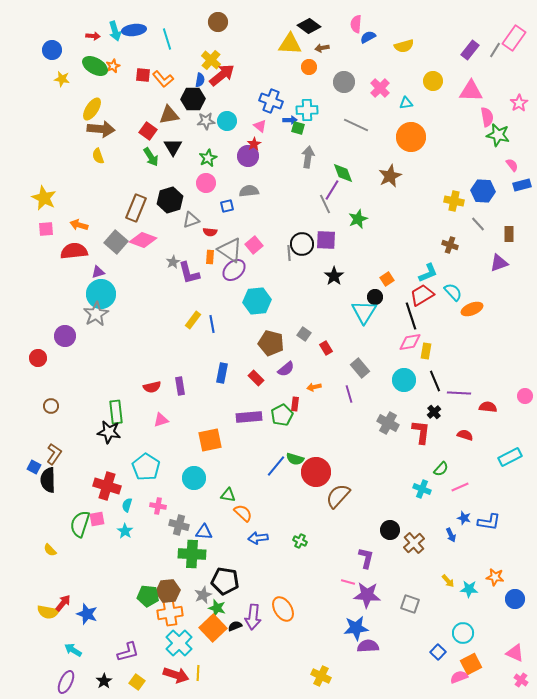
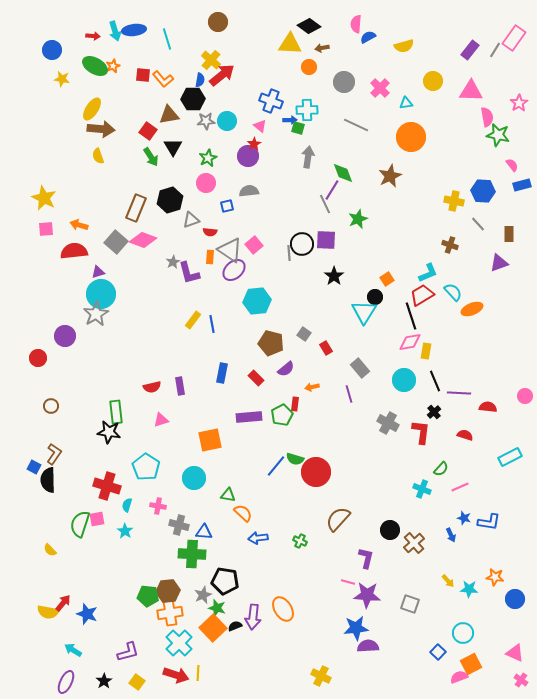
orange arrow at (314, 387): moved 2 px left
brown semicircle at (338, 496): moved 23 px down
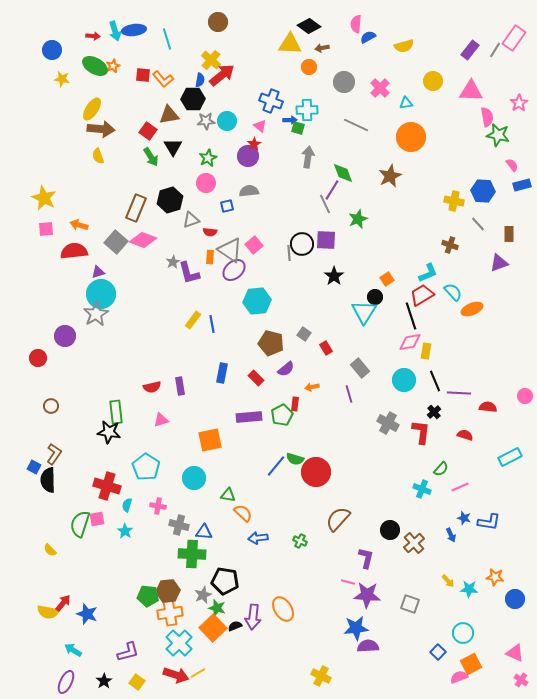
yellow line at (198, 673): rotated 56 degrees clockwise
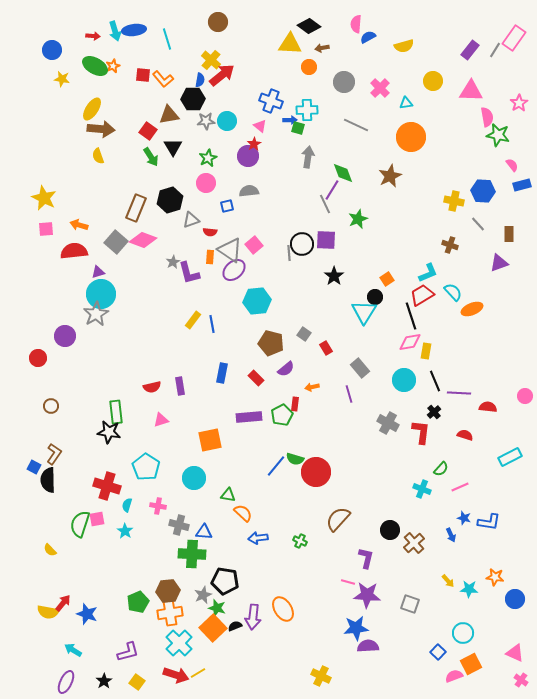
green pentagon at (148, 596): moved 10 px left, 6 px down; rotated 30 degrees counterclockwise
pink semicircle at (459, 677): moved 5 px left, 1 px up
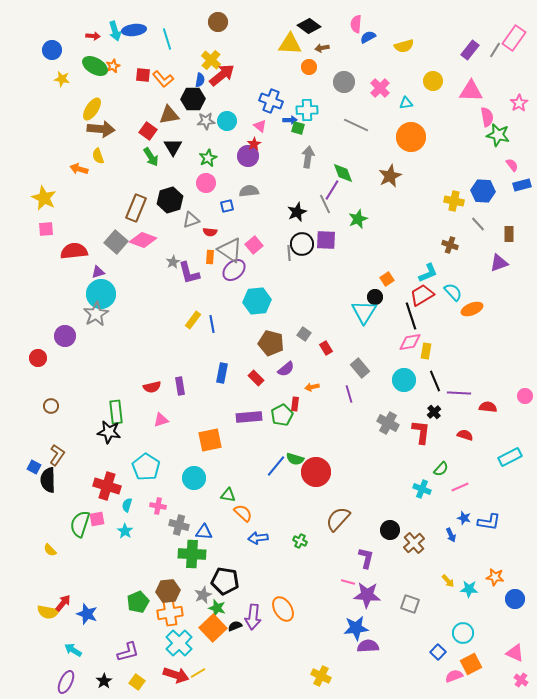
orange arrow at (79, 225): moved 56 px up
black star at (334, 276): moved 37 px left, 64 px up; rotated 12 degrees clockwise
brown L-shape at (54, 454): moved 3 px right, 1 px down
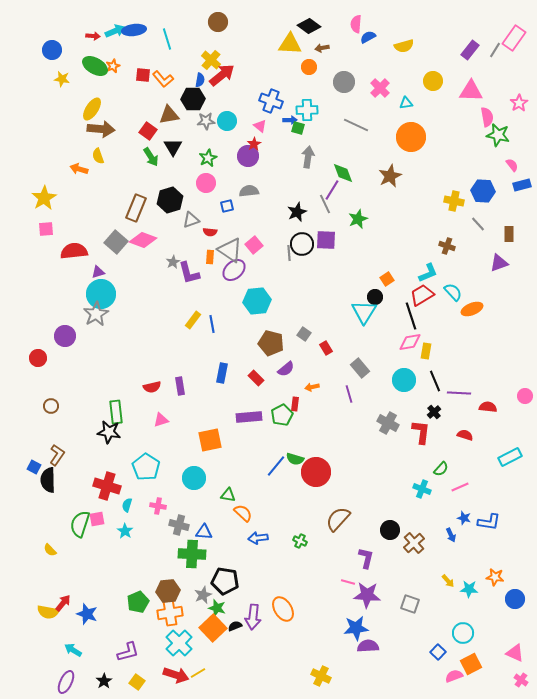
cyan arrow at (115, 31): rotated 96 degrees counterclockwise
yellow star at (44, 198): rotated 15 degrees clockwise
brown cross at (450, 245): moved 3 px left, 1 px down
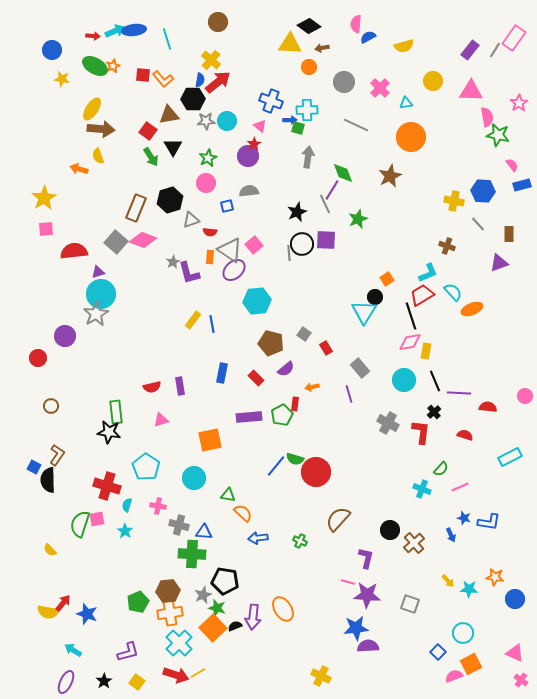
red arrow at (222, 75): moved 4 px left, 7 px down
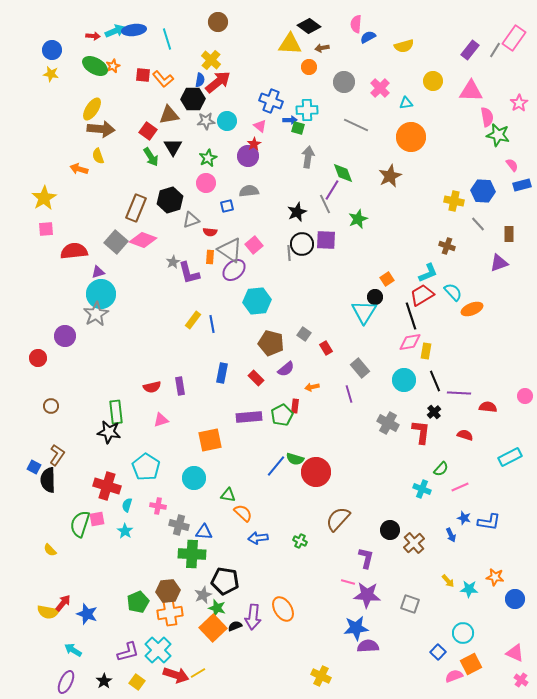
yellow star at (62, 79): moved 11 px left, 5 px up
red rectangle at (295, 404): moved 2 px down
cyan cross at (179, 643): moved 21 px left, 7 px down
